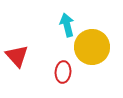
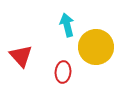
yellow circle: moved 4 px right
red triangle: moved 4 px right
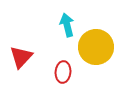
red triangle: moved 1 px down; rotated 25 degrees clockwise
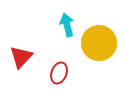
yellow circle: moved 3 px right, 4 px up
red ellipse: moved 4 px left, 1 px down; rotated 15 degrees clockwise
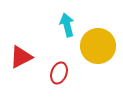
yellow circle: moved 1 px left, 3 px down
red triangle: rotated 20 degrees clockwise
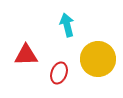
yellow circle: moved 13 px down
red triangle: moved 5 px right, 2 px up; rotated 25 degrees clockwise
